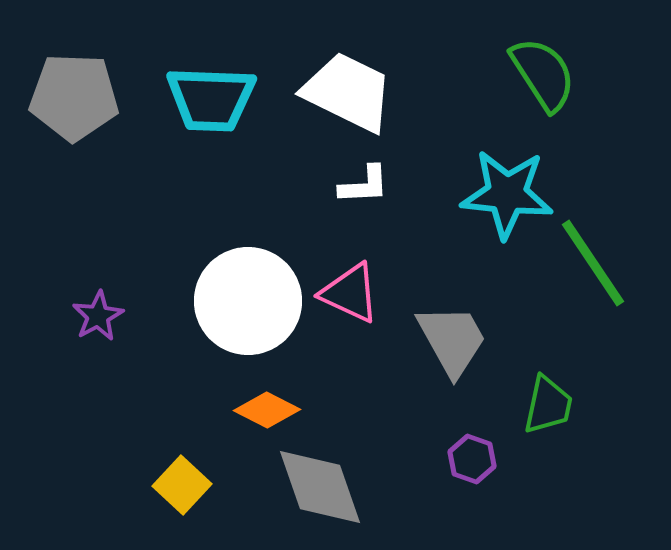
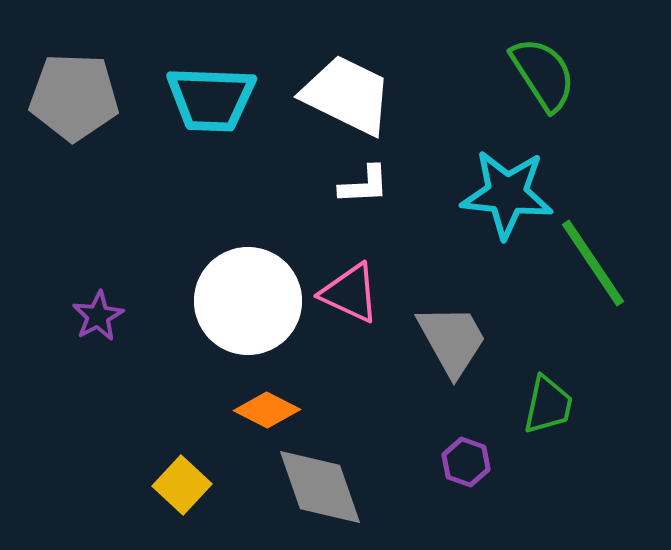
white trapezoid: moved 1 px left, 3 px down
purple hexagon: moved 6 px left, 3 px down
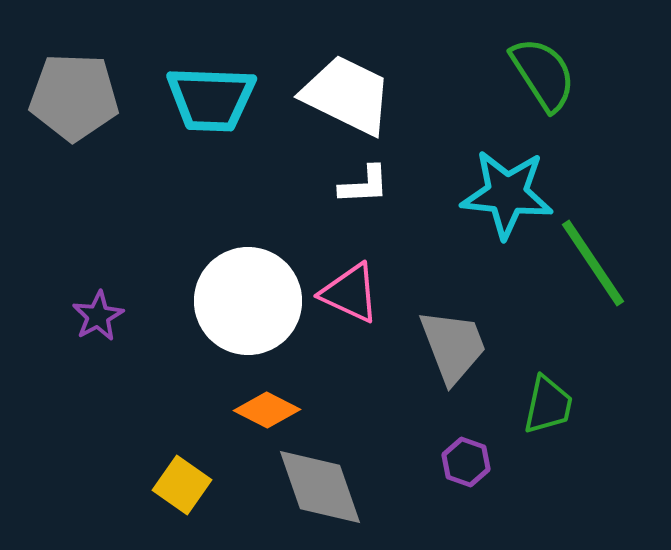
gray trapezoid: moved 1 px right, 6 px down; rotated 8 degrees clockwise
yellow square: rotated 8 degrees counterclockwise
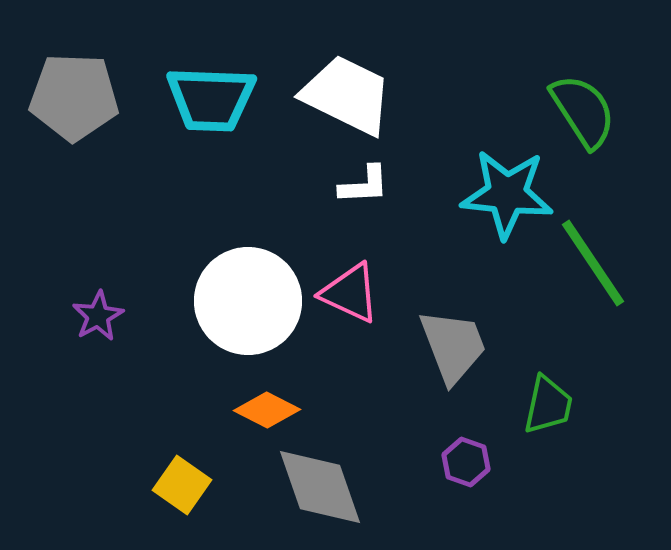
green semicircle: moved 40 px right, 37 px down
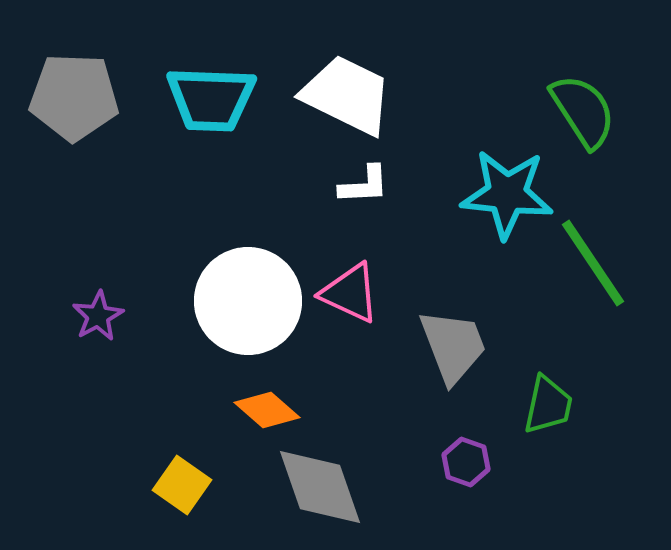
orange diamond: rotated 14 degrees clockwise
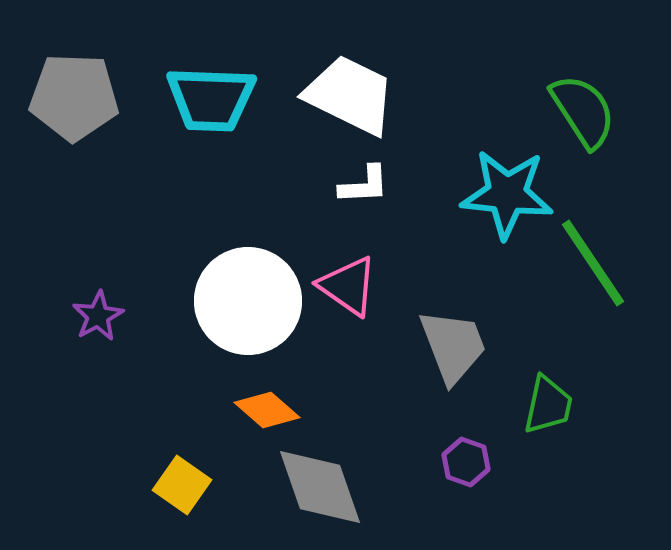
white trapezoid: moved 3 px right
pink triangle: moved 2 px left, 7 px up; rotated 10 degrees clockwise
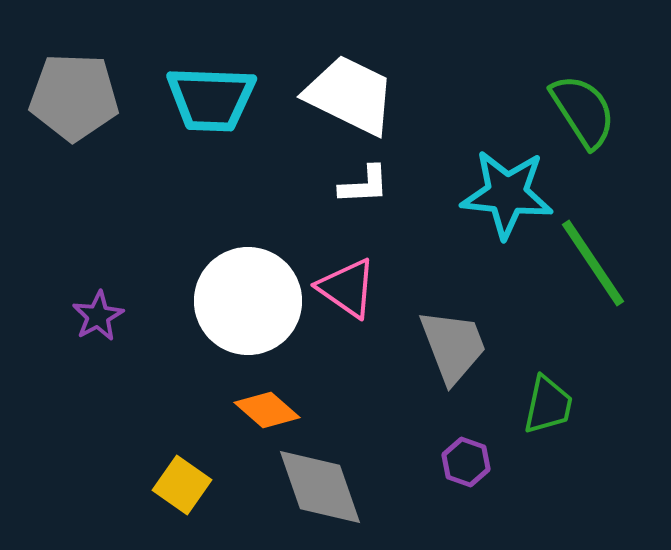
pink triangle: moved 1 px left, 2 px down
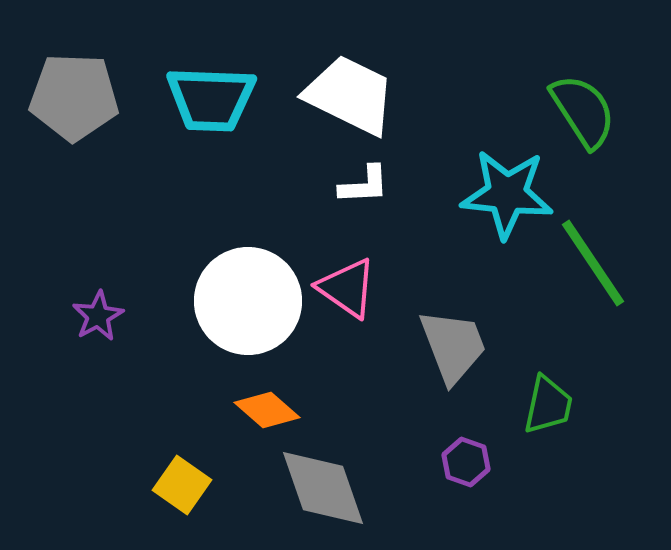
gray diamond: moved 3 px right, 1 px down
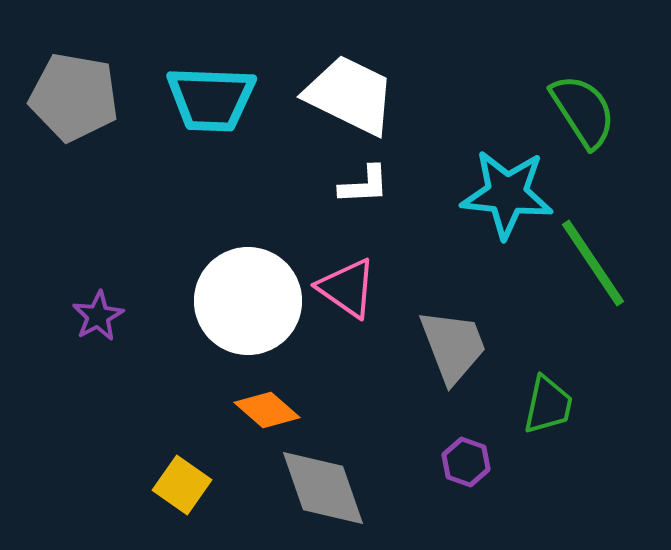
gray pentagon: rotated 8 degrees clockwise
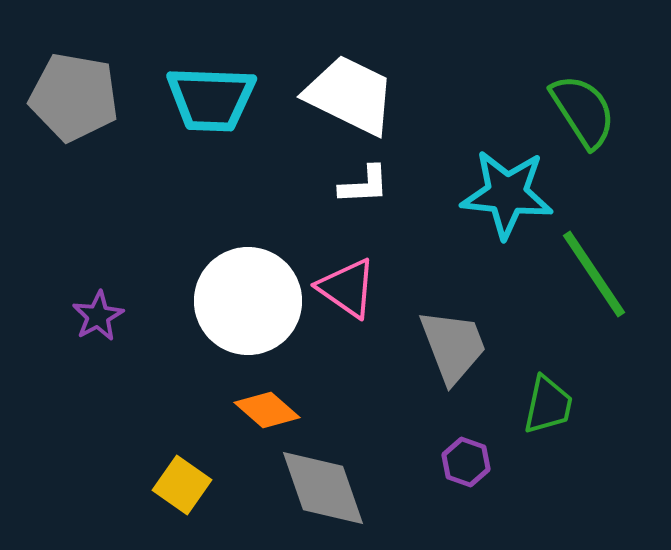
green line: moved 1 px right, 11 px down
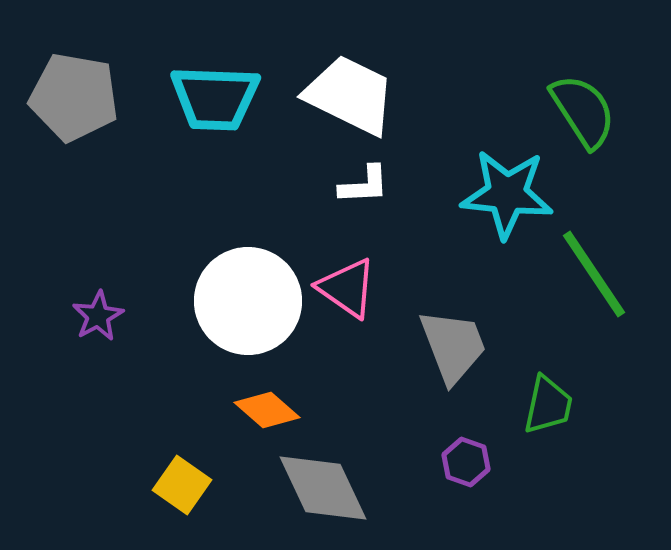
cyan trapezoid: moved 4 px right, 1 px up
gray diamond: rotated 6 degrees counterclockwise
